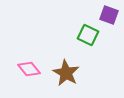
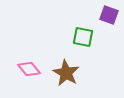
green square: moved 5 px left, 2 px down; rotated 15 degrees counterclockwise
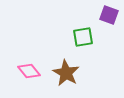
green square: rotated 20 degrees counterclockwise
pink diamond: moved 2 px down
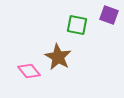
green square: moved 6 px left, 12 px up; rotated 20 degrees clockwise
brown star: moved 8 px left, 16 px up
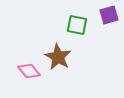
purple square: rotated 36 degrees counterclockwise
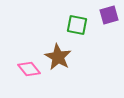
pink diamond: moved 2 px up
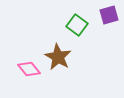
green square: rotated 25 degrees clockwise
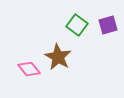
purple square: moved 1 px left, 10 px down
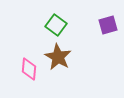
green square: moved 21 px left
pink diamond: rotated 45 degrees clockwise
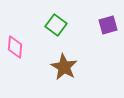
brown star: moved 6 px right, 10 px down
pink diamond: moved 14 px left, 22 px up
